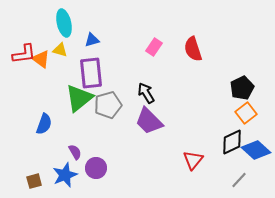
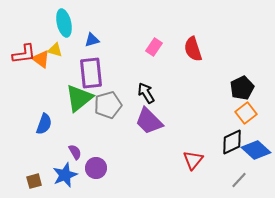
yellow triangle: moved 5 px left
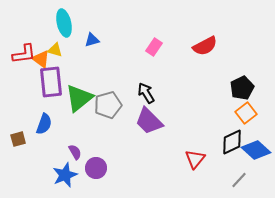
red semicircle: moved 12 px right, 3 px up; rotated 100 degrees counterclockwise
purple rectangle: moved 40 px left, 9 px down
red triangle: moved 2 px right, 1 px up
brown square: moved 16 px left, 42 px up
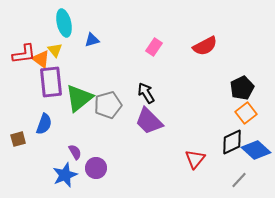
yellow triangle: rotated 35 degrees clockwise
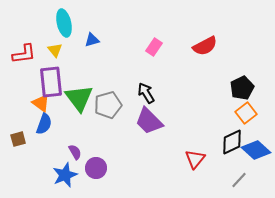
orange triangle: moved 44 px down
green triangle: rotated 28 degrees counterclockwise
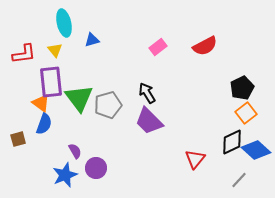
pink rectangle: moved 4 px right; rotated 18 degrees clockwise
black arrow: moved 1 px right
purple semicircle: moved 1 px up
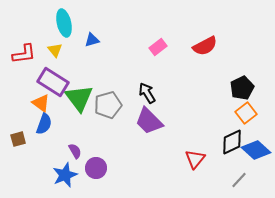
purple rectangle: moved 2 px right; rotated 52 degrees counterclockwise
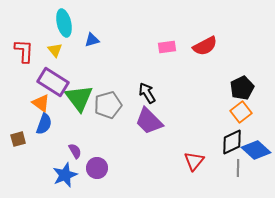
pink rectangle: moved 9 px right; rotated 30 degrees clockwise
red L-shape: moved 3 px up; rotated 80 degrees counterclockwise
orange square: moved 5 px left, 1 px up
red triangle: moved 1 px left, 2 px down
purple circle: moved 1 px right
gray line: moved 1 px left, 12 px up; rotated 42 degrees counterclockwise
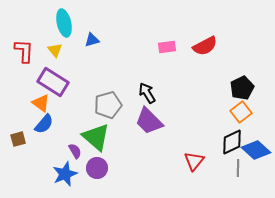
green triangle: moved 17 px right, 39 px down; rotated 12 degrees counterclockwise
blue semicircle: rotated 20 degrees clockwise
blue star: moved 1 px up
